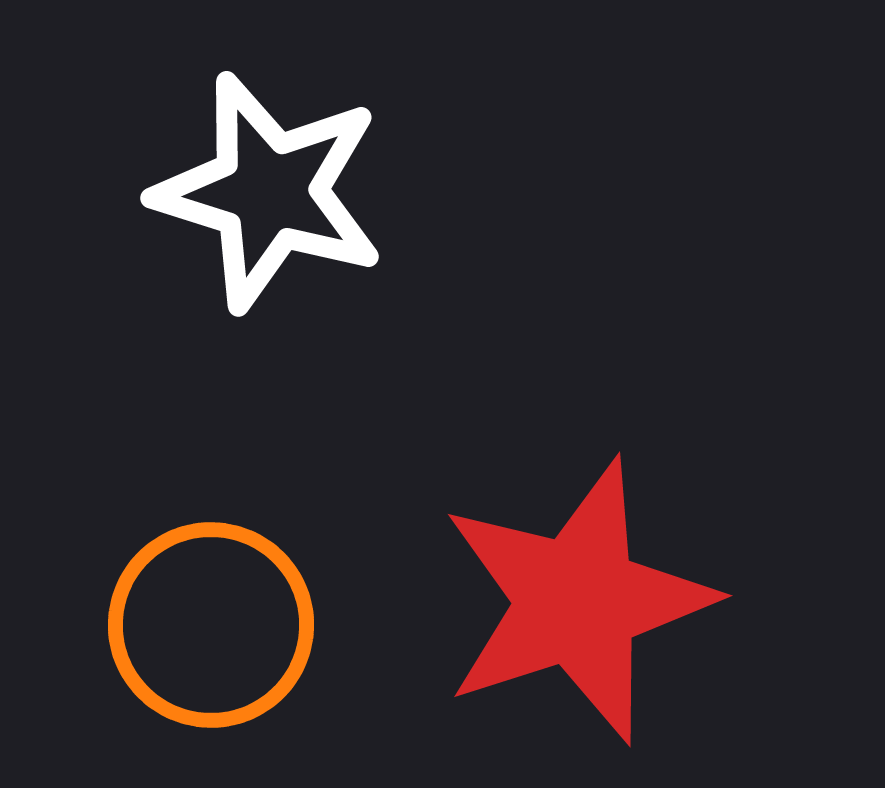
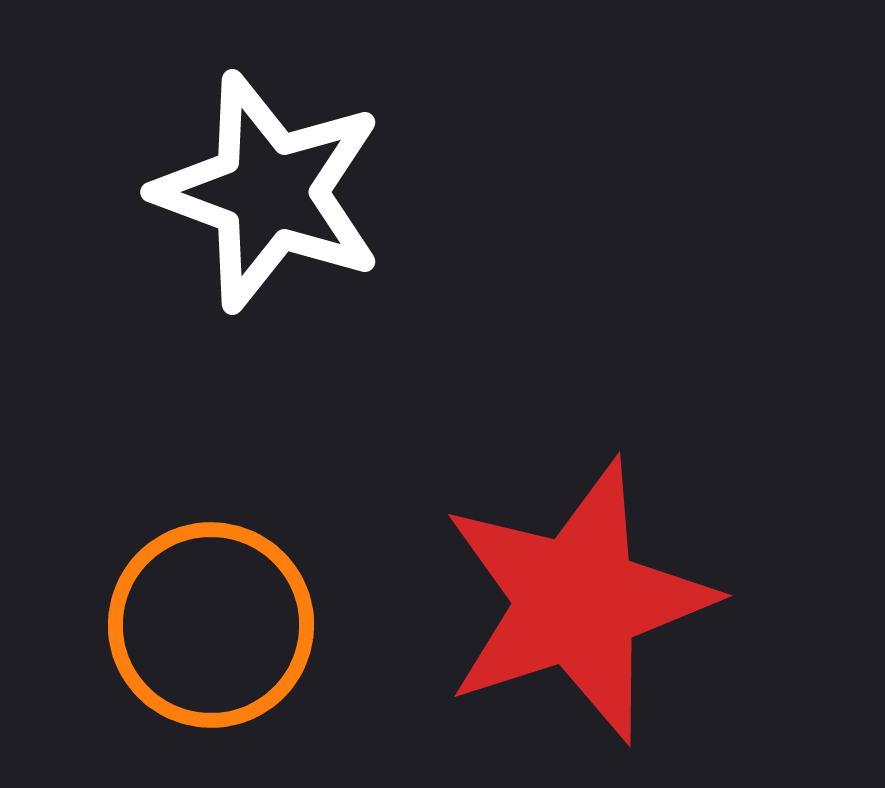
white star: rotated 3 degrees clockwise
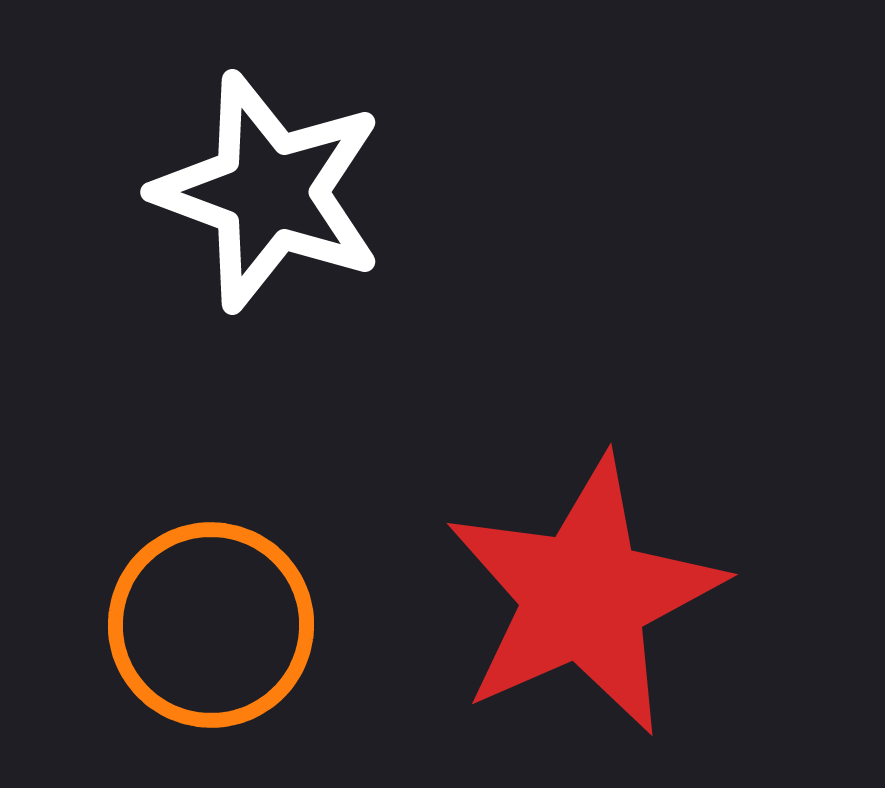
red star: moved 7 px right, 5 px up; rotated 6 degrees counterclockwise
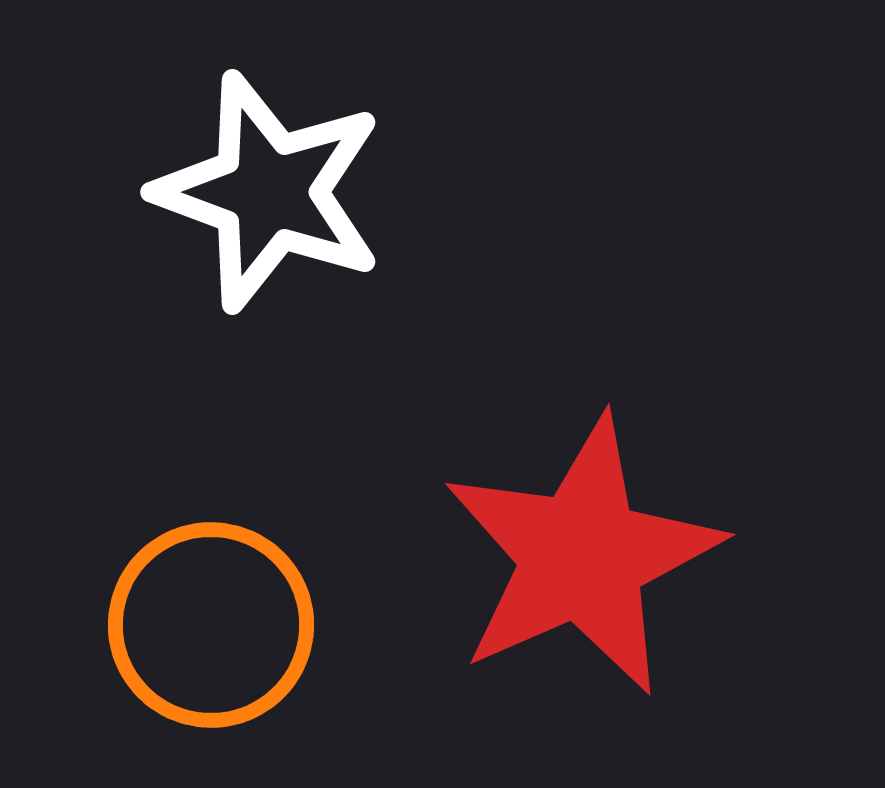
red star: moved 2 px left, 40 px up
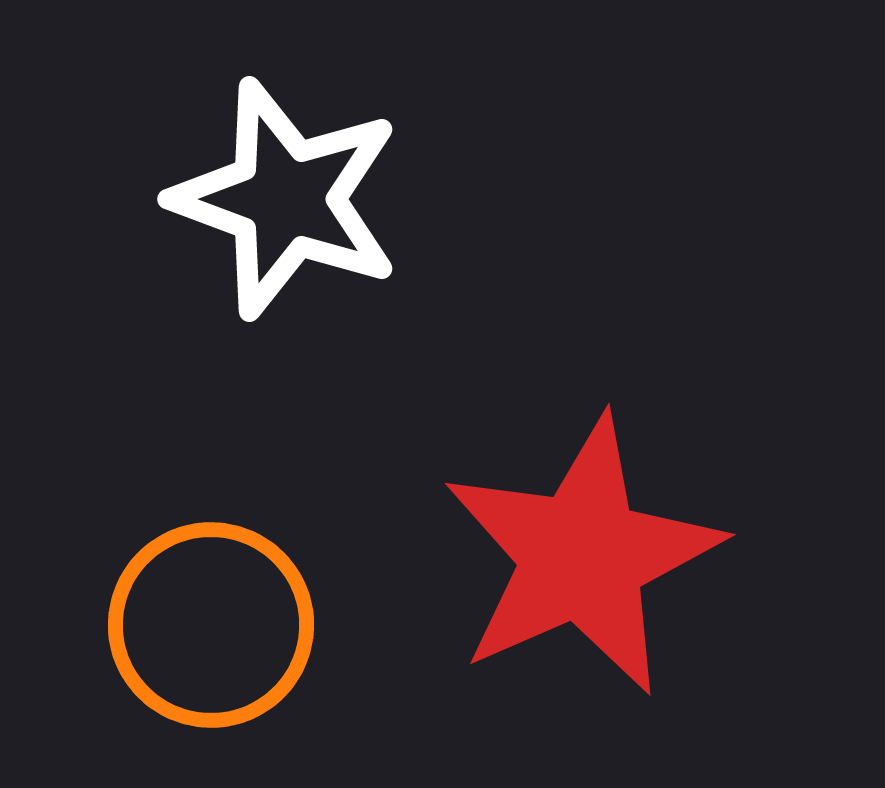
white star: moved 17 px right, 7 px down
